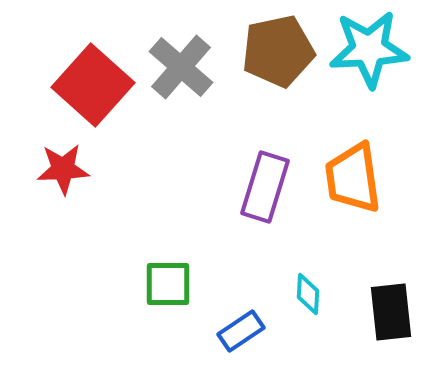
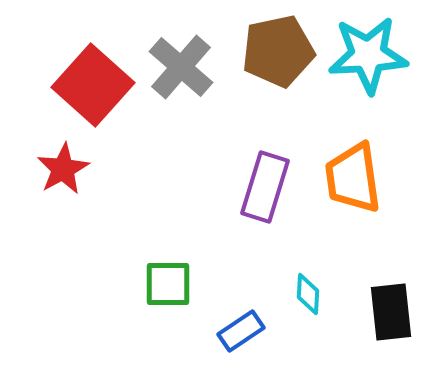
cyan star: moved 1 px left, 6 px down
red star: rotated 26 degrees counterclockwise
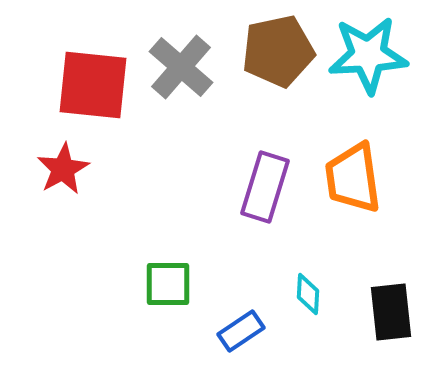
red square: rotated 36 degrees counterclockwise
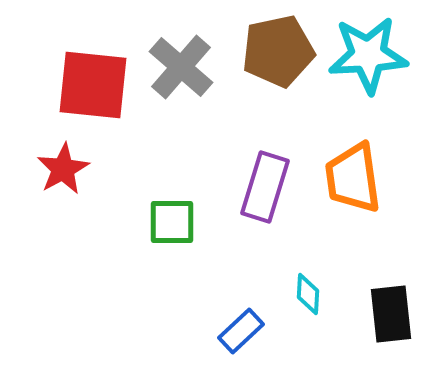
green square: moved 4 px right, 62 px up
black rectangle: moved 2 px down
blue rectangle: rotated 9 degrees counterclockwise
